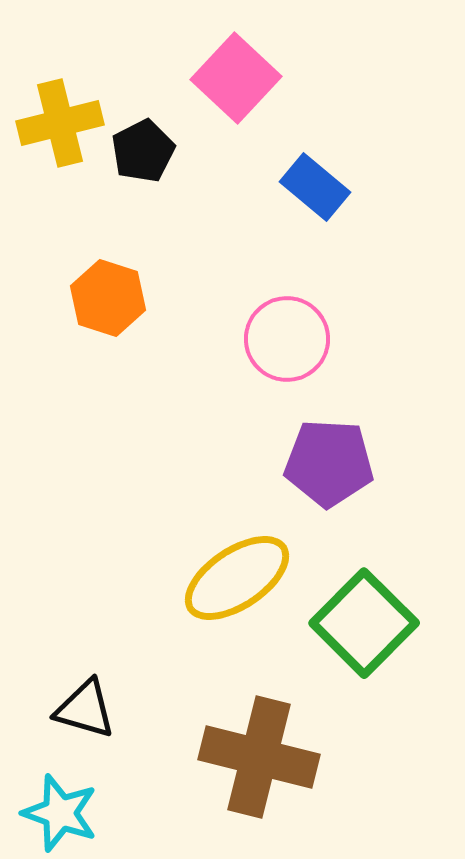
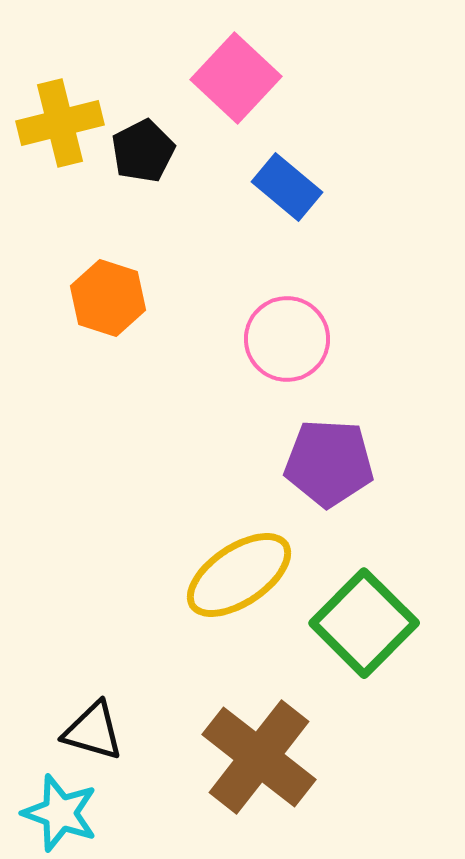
blue rectangle: moved 28 px left
yellow ellipse: moved 2 px right, 3 px up
black triangle: moved 8 px right, 22 px down
brown cross: rotated 24 degrees clockwise
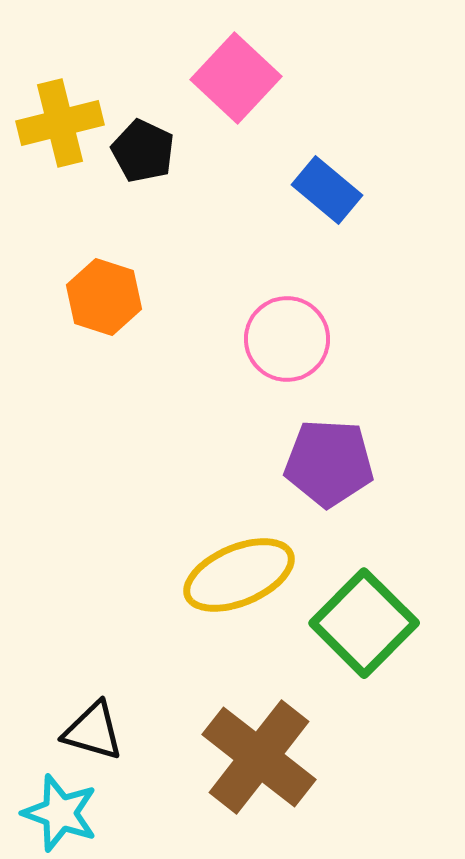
black pentagon: rotated 20 degrees counterclockwise
blue rectangle: moved 40 px right, 3 px down
orange hexagon: moved 4 px left, 1 px up
yellow ellipse: rotated 11 degrees clockwise
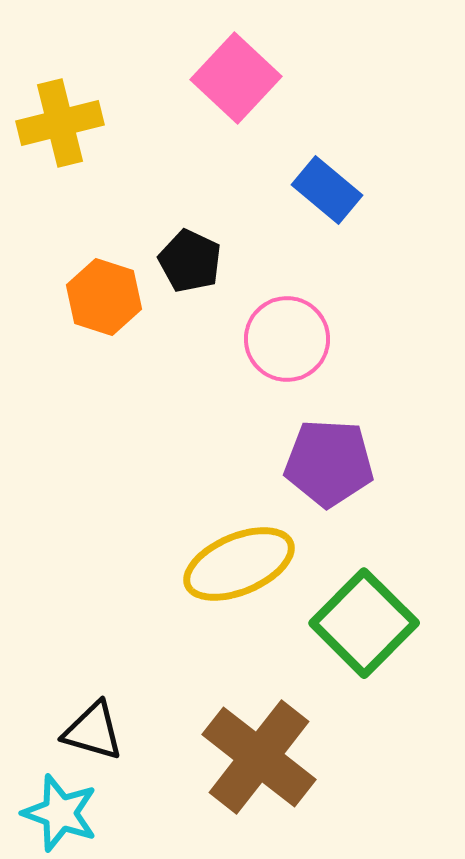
black pentagon: moved 47 px right, 110 px down
yellow ellipse: moved 11 px up
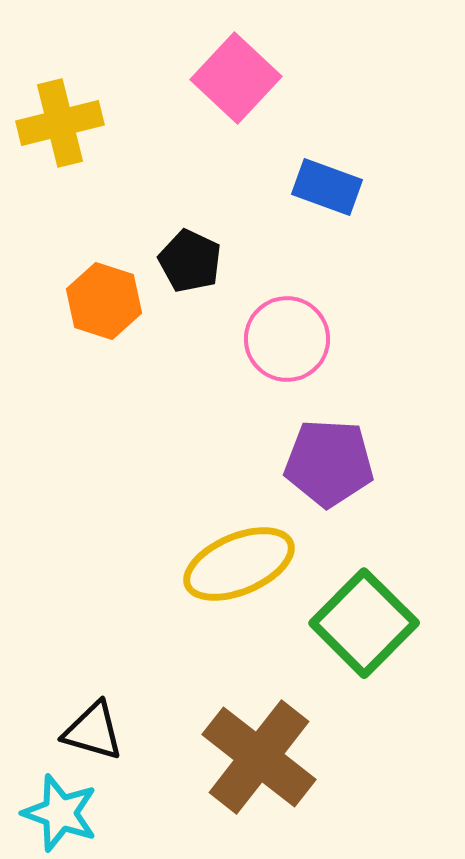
blue rectangle: moved 3 px up; rotated 20 degrees counterclockwise
orange hexagon: moved 4 px down
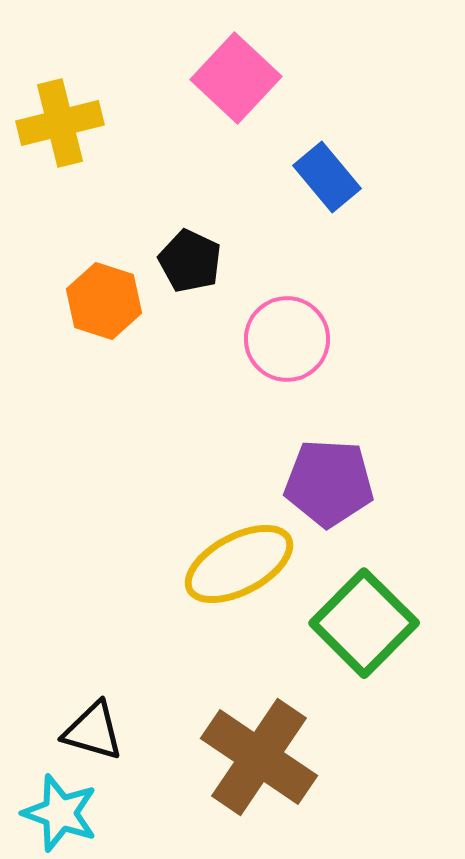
blue rectangle: moved 10 px up; rotated 30 degrees clockwise
purple pentagon: moved 20 px down
yellow ellipse: rotated 5 degrees counterclockwise
brown cross: rotated 4 degrees counterclockwise
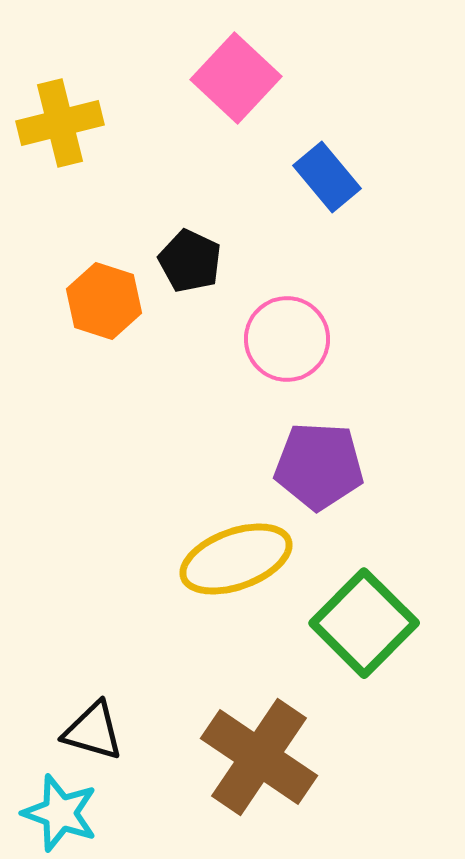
purple pentagon: moved 10 px left, 17 px up
yellow ellipse: moved 3 px left, 5 px up; rotated 8 degrees clockwise
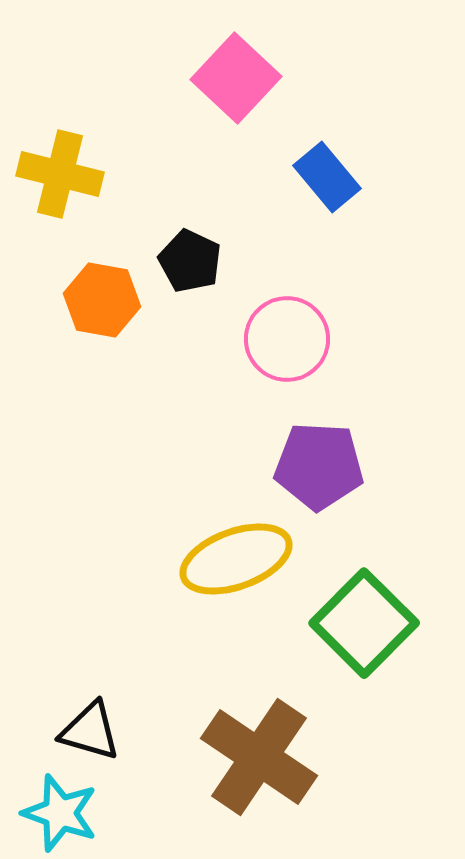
yellow cross: moved 51 px down; rotated 28 degrees clockwise
orange hexagon: moved 2 px left, 1 px up; rotated 8 degrees counterclockwise
black triangle: moved 3 px left
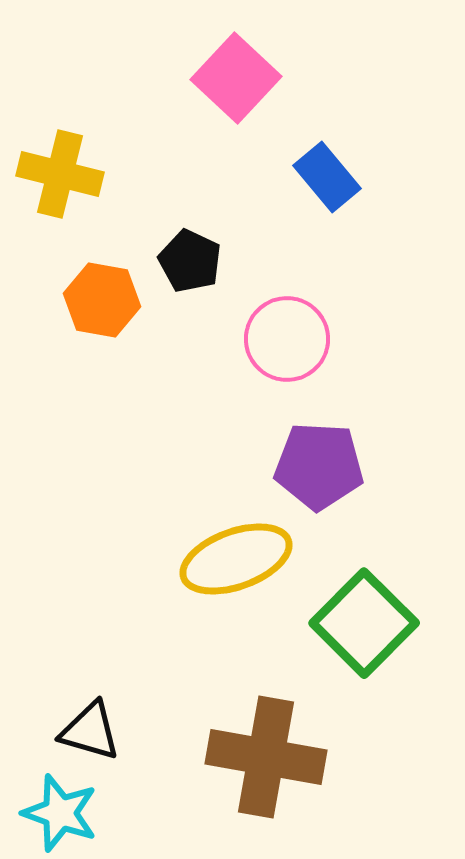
brown cross: moved 7 px right; rotated 24 degrees counterclockwise
